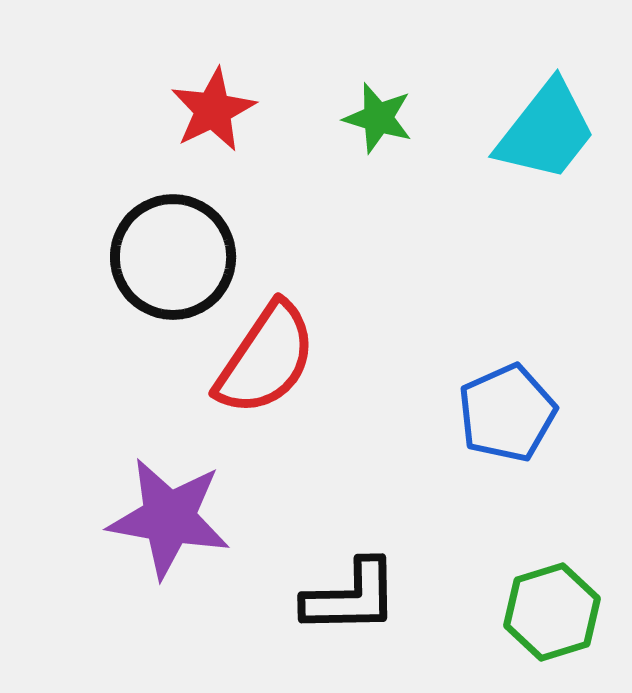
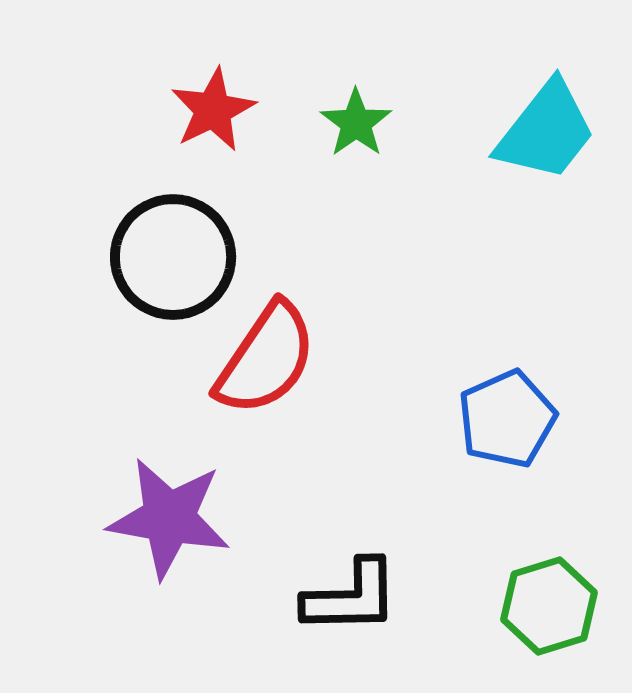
green star: moved 22 px left, 5 px down; rotated 20 degrees clockwise
blue pentagon: moved 6 px down
green hexagon: moved 3 px left, 6 px up
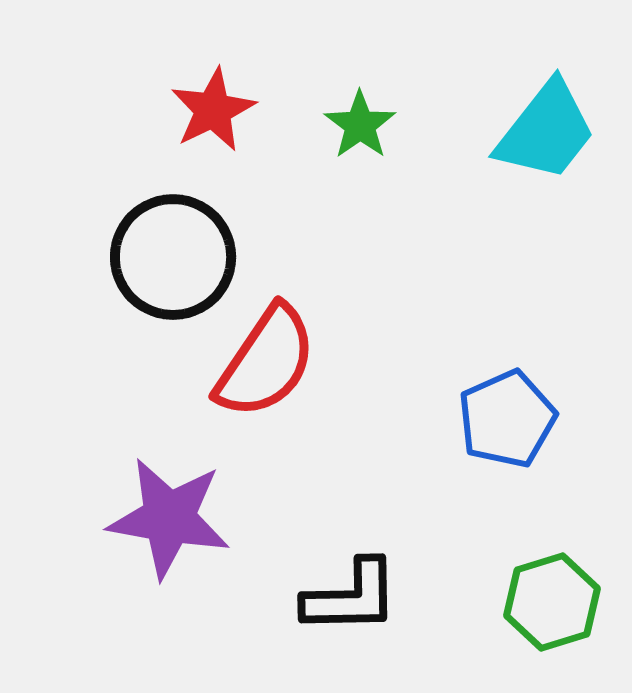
green star: moved 4 px right, 2 px down
red semicircle: moved 3 px down
green hexagon: moved 3 px right, 4 px up
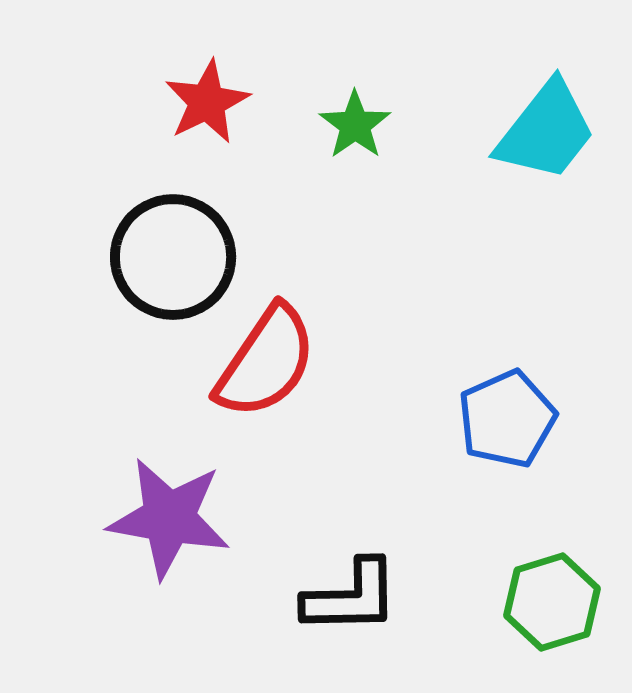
red star: moved 6 px left, 8 px up
green star: moved 5 px left
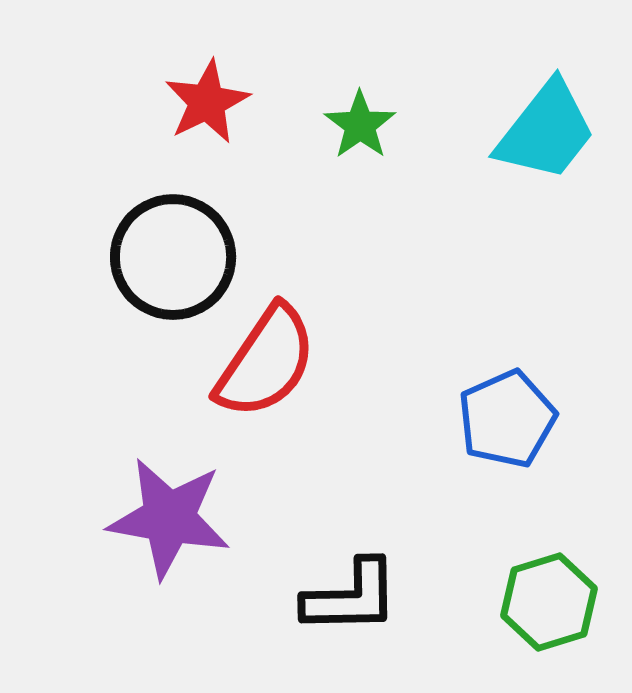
green star: moved 5 px right
green hexagon: moved 3 px left
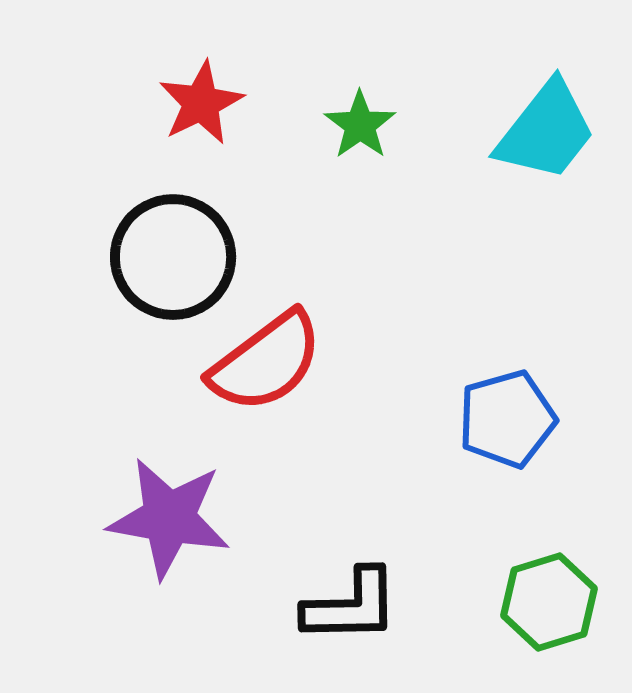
red star: moved 6 px left, 1 px down
red semicircle: rotated 19 degrees clockwise
blue pentagon: rotated 8 degrees clockwise
black L-shape: moved 9 px down
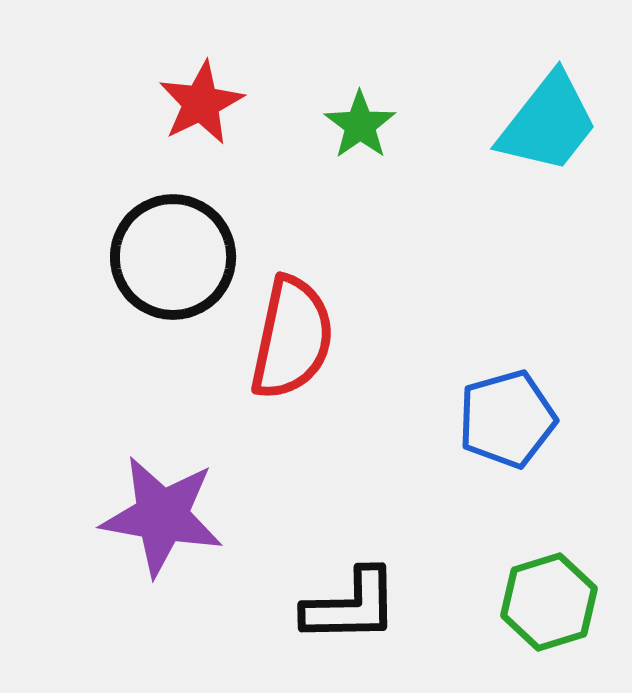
cyan trapezoid: moved 2 px right, 8 px up
red semicircle: moved 26 px right, 24 px up; rotated 41 degrees counterclockwise
purple star: moved 7 px left, 2 px up
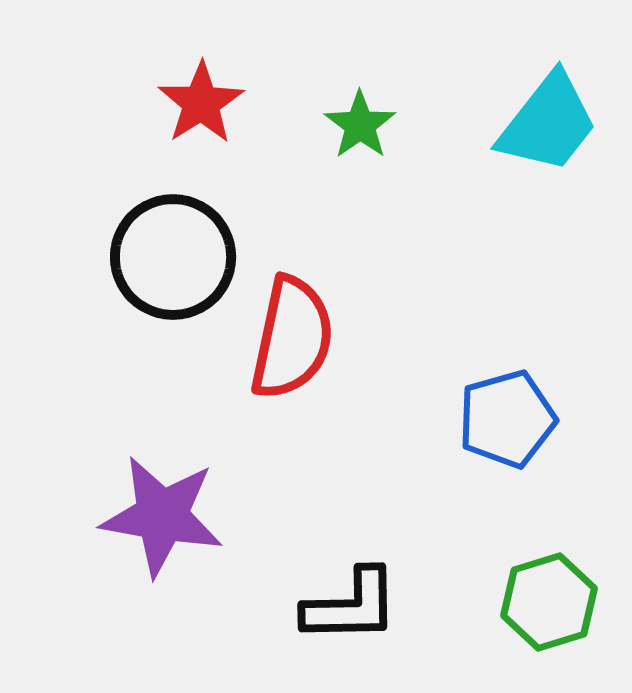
red star: rotated 6 degrees counterclockwise
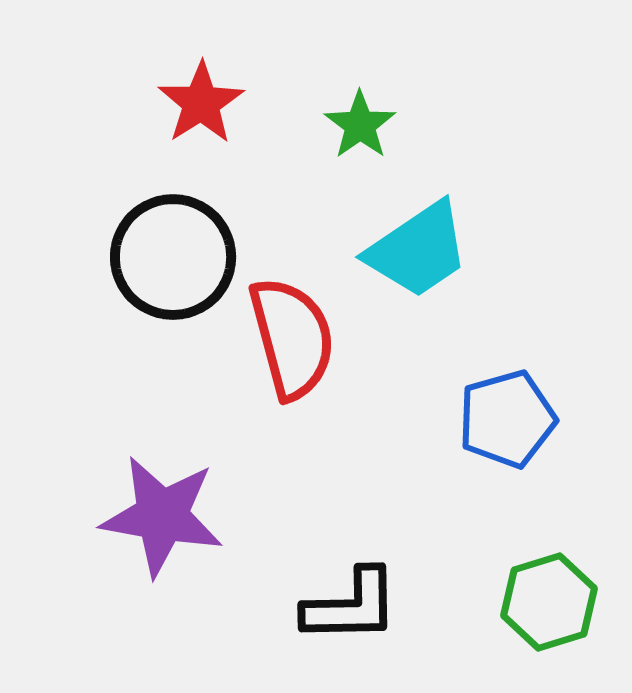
cyan trapezoid: moved 130 px left, 127 px down; rotated 18 degrees clockwise
red semicircle: rotated 27 degrees counterclockwise
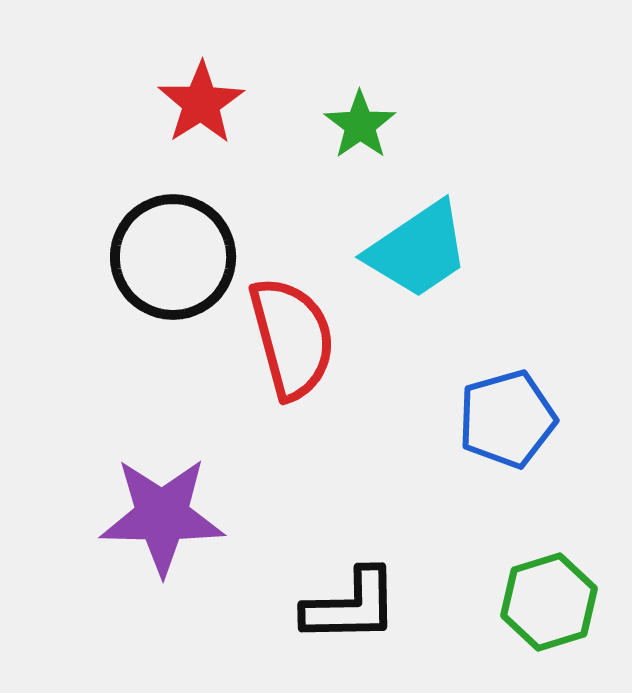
purple star: rotated 9 degrees counterclockwise
